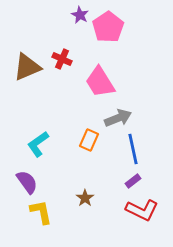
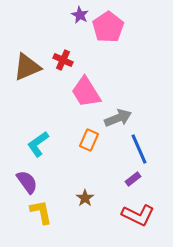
red cross: moved 1 px right, 1 px down
pink trapezoid: moved 14 px left, 10 px down
blue line: moved 6 px right; rotated 12 degrees counterclockwise
purple rectangle: moved 2 px up
red L-shape: moved 4 px left, 5 px down
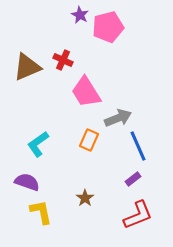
pink pentagon: rotated 20 degrees clockwise
blue line: moved 1 px left, 3 px up
purple semicircle: rotated 35 degrees counterclockwise
red L-shape: rotated 48 degrees counterclockwise
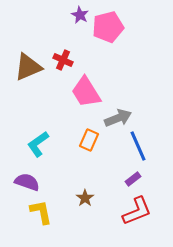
brown triangle: moved 1 px right
red L-shape: moved 1 px left, 4 px up
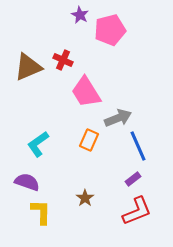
pink pentagon: moved 2 px right, 3 px down
yellow L-shape: rotated 12 degrees clockwise
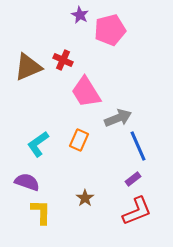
orange rectangle: moved 10 px left
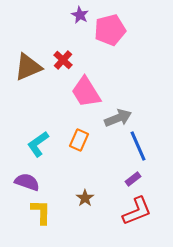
red cross: rotated 18 degrees clockwise
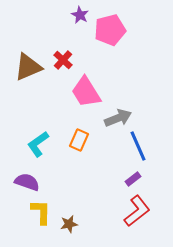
brown star: moved 16 px left, 26 px down; rotated 24 degrees clockwise
red L-shape: rotated 16 degrees counterclockwise
